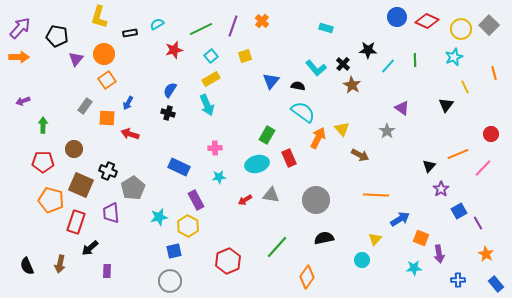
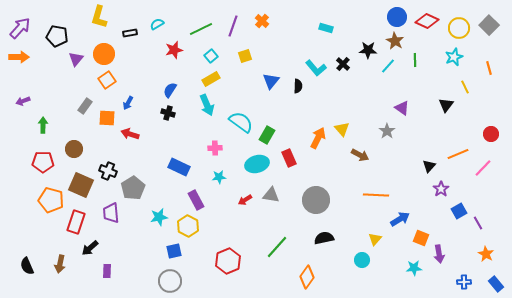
yellow circle at (461, 29): moved 2 px left, 1 px up
orange line at (494, 73): moved 5 px left, 5 px up
brown star at (352, 85): moved 43 px right, 44 px up
black semicircle at (298, 86): rotated 80 degrees clockwise
cyan semicircle at (303, 112): moved 62 px left, 10 px down
blue cross at (458, 280): moved 6 px right, 2 px down
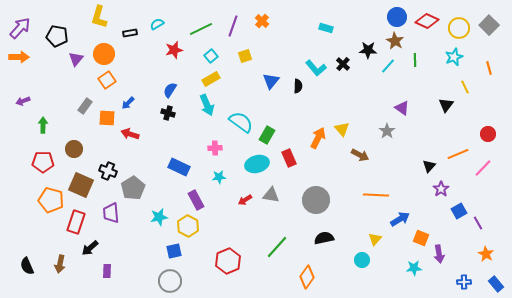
blue arrow at (128, 103): rotated 16 degrees clockwise
red circle at (491, 134): moved 3 px left
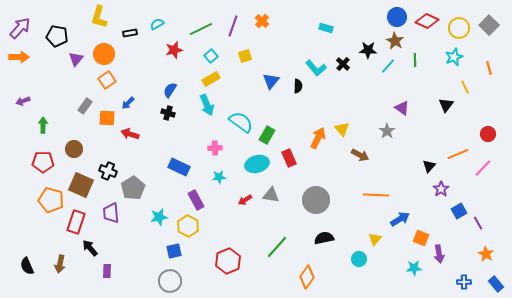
black arrow at (90, 248): rotated 90 degrees clockwise
cyan circle at (362, 260): moved 3 px left, 1 px up
